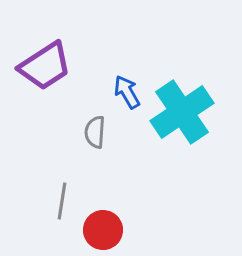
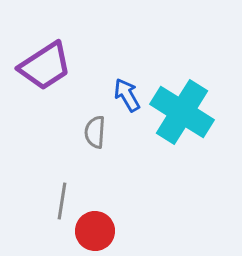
blue arrow: moved 3 px down
cyan cross: rotated 24 degrees counterclockwise
red circle: moved 8 px left, 1 px down
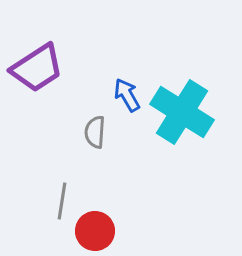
purple trapezoid: moved 8 px left, 2 px down
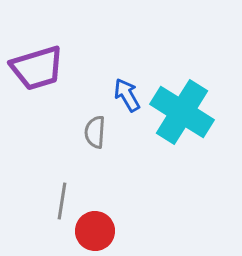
purple trapezoid: rotated 16 degrees clockwise
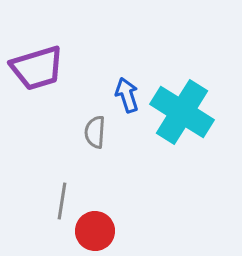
blue arrow: rotated 12 degrees clockwise
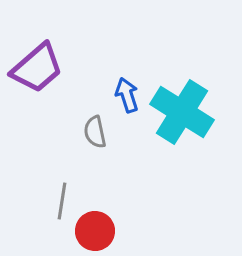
purple trapezoid: rotated 24 degrees counterclockwise
gray semicircle: rotated 16 degrees counterclockwise
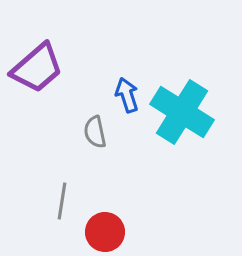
red circle: moved 10 px right, 1 px down
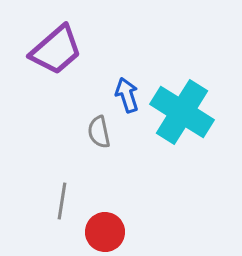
purple trapezoid: moved 19 px right, 18 px up
gray semicircle: moved 4 px right
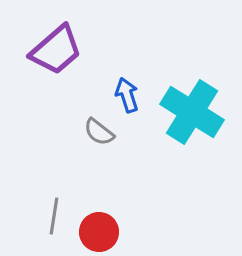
cyan cross: moved 10 px right
gray semicircle: rotated 40 degrees counterclockwise
gray line: moved 8 px left, 15 px down
red circle: moved 6 px left
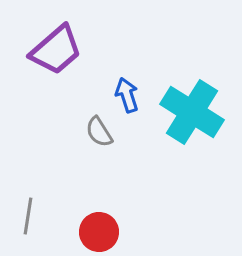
gray semicircle: rotated 20 degrees clockwise
gray line: moved 26 px left
